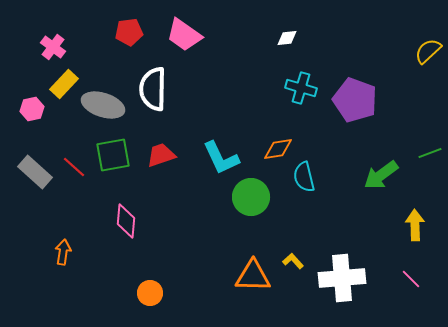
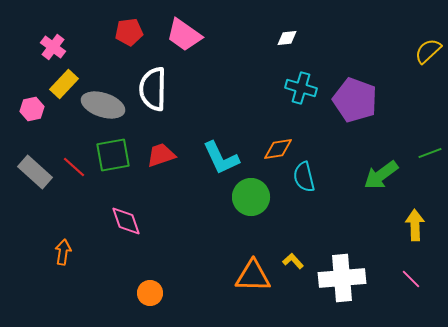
pink diamond: rotated 24 degrees counterclockwise
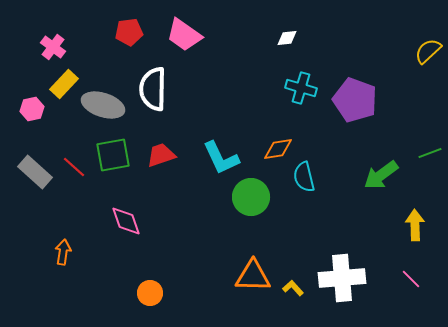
yellow L-shape: moved 27 px down
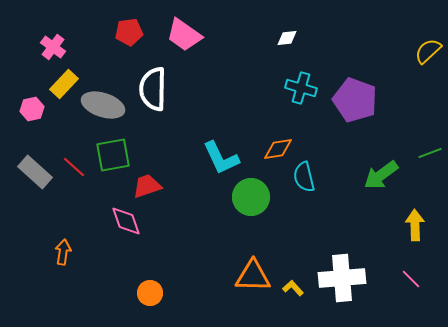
red trapezoid: moved 14 px left, 31 px down
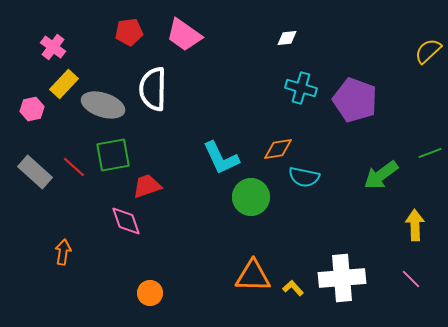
cyan semicircle: rotated 64 degrees counterclockwise
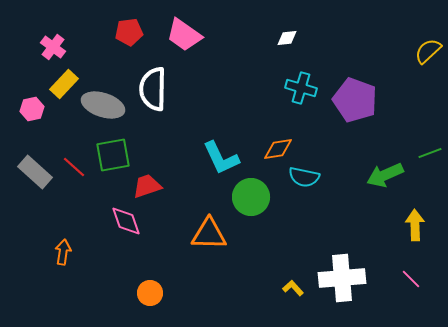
green arrow: moved 4 px right; rotated 12 degrees clockwise
orange triangle: moved 44 px left, 42 px up
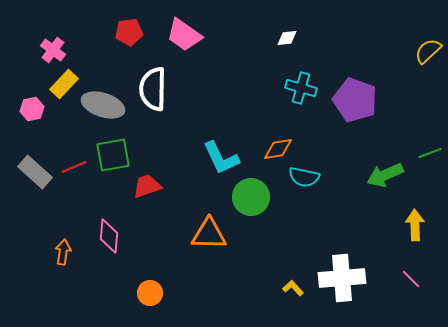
pink cross: moved 3 px down
red line: rotated 65 degrees counterclockwise
pink diamond: moved 17 px left, 15 px down; rotated 24 degrees clockwise
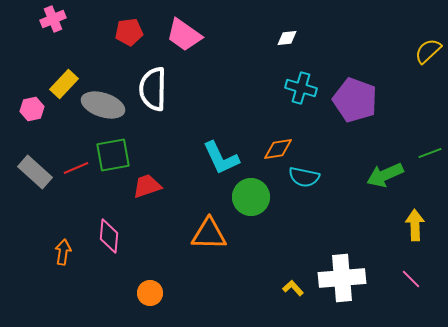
pink cross: moved 31 px up; rotated 30 degrees clockwise
red line: moved 2 px right, 1 px down
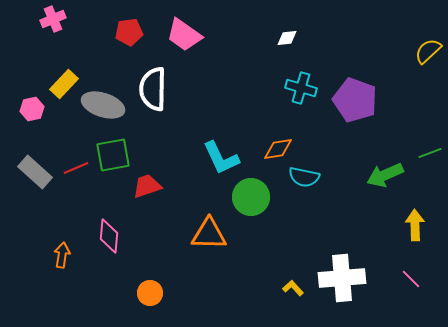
orange arrow: moved 1 px left, 3 px down
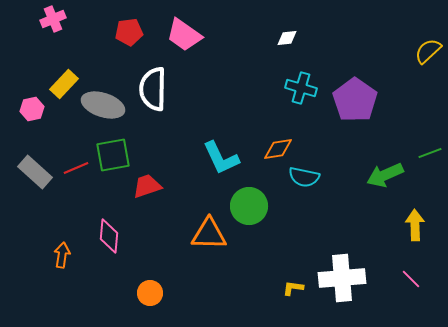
purple pentagon: rotated 15 degrees clockwise
green circle: moved 2 px left, 9 px down
yellow L-shape: rotated 40 degrees counterclockwise
